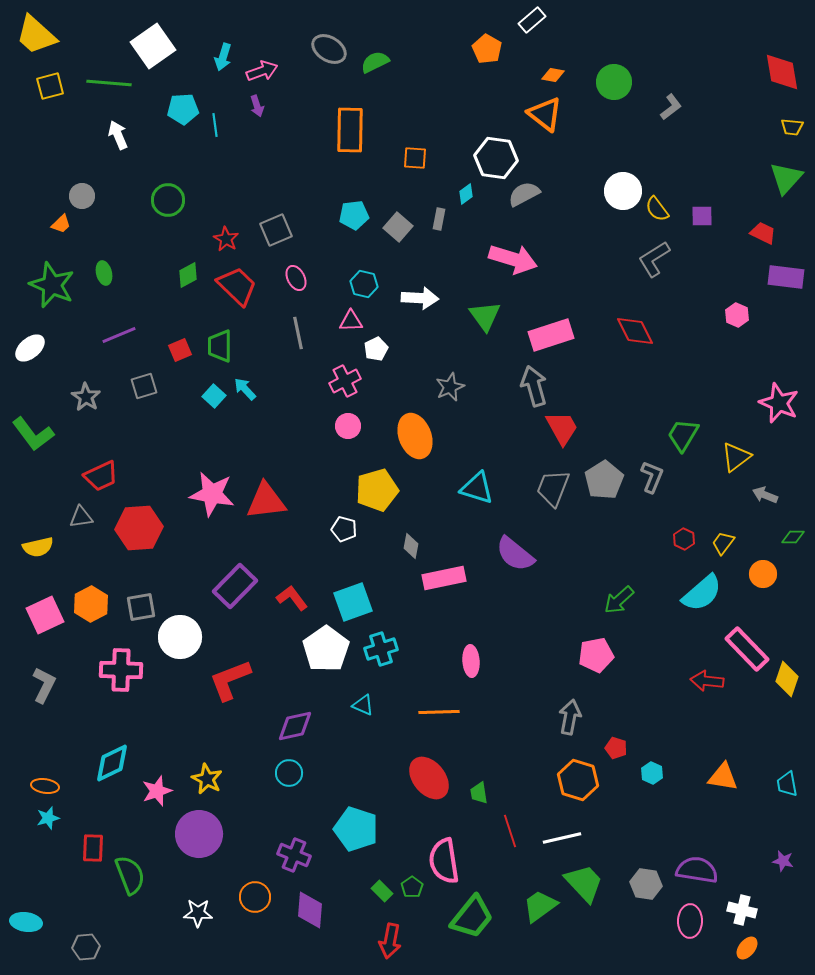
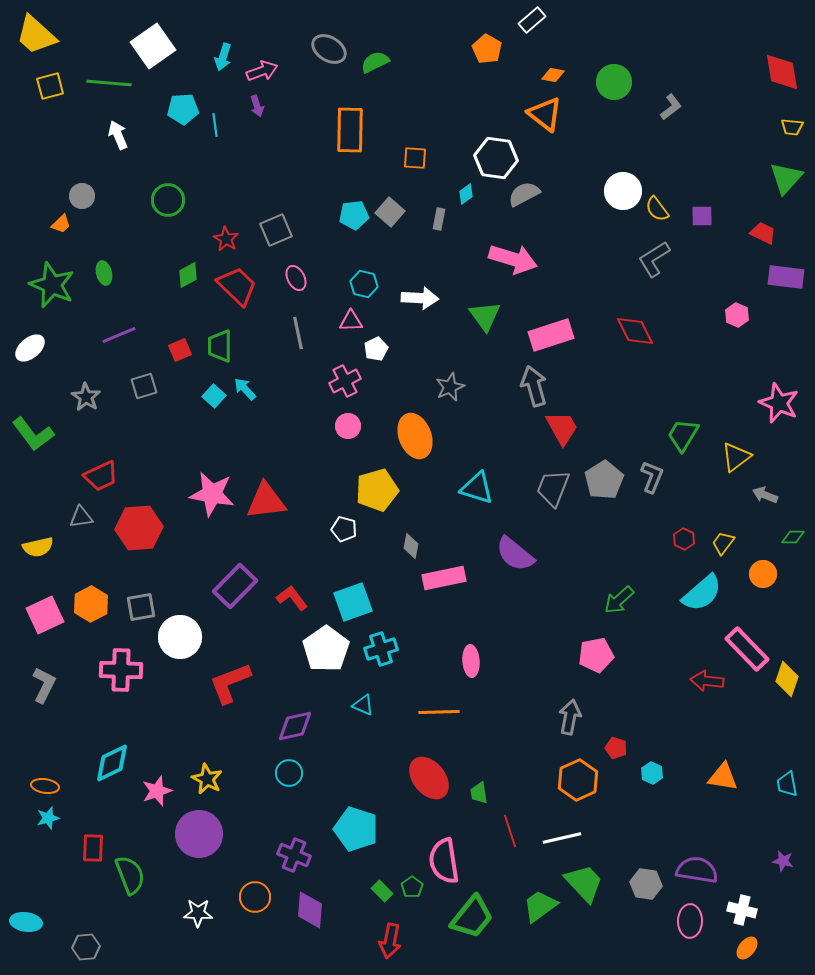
gray square at (398, 227): moved 8 px left, 15 px up
red L-shape at (230, 680): moved 3 px down
orange hexagon at (578, 780): rotated 18 degrees clockwise
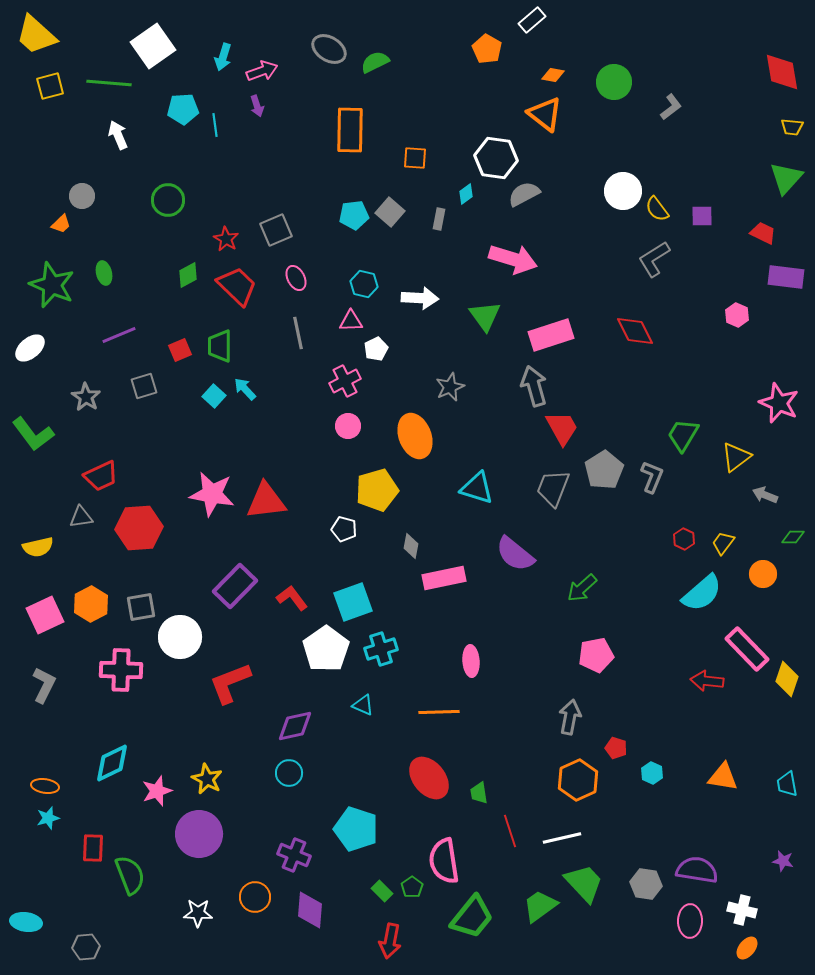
gray pentagon at (604, 480): moved 10 px up
green arrow at (619, 600): moved 37 px left, 12 px up
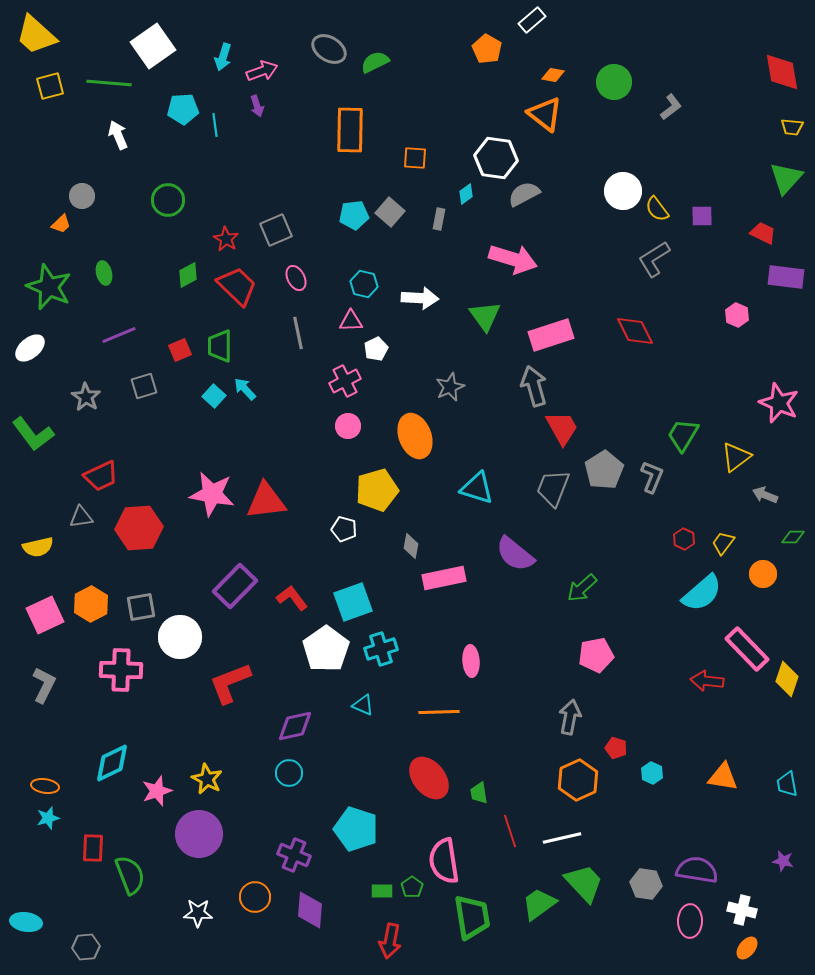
green star at (52, 285): moved 3 px left, 2 px down
green rectangle at (382, 891): rotated 45 degrees counterclockwise
green trapezoid at (540, 906): moved 1 px left, 2 px up
green trapezoid at (472, 917): rotated 48 degrees counterclockwise
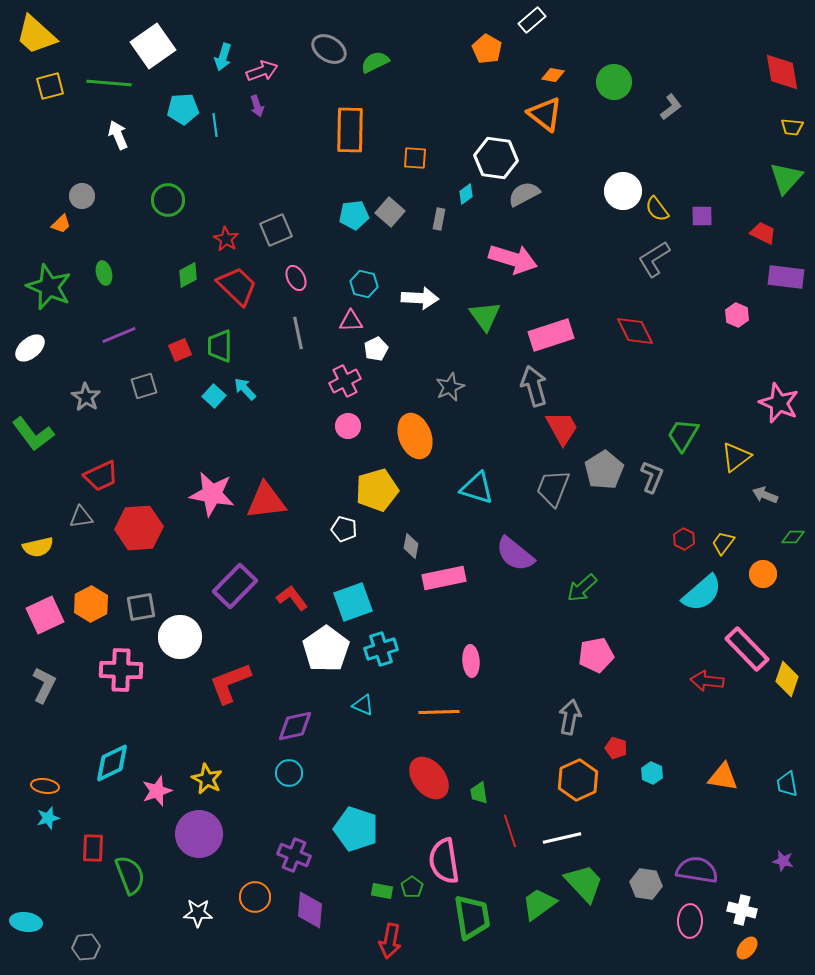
green rectangle at (382, 891): rotated 10 degrees clockwise
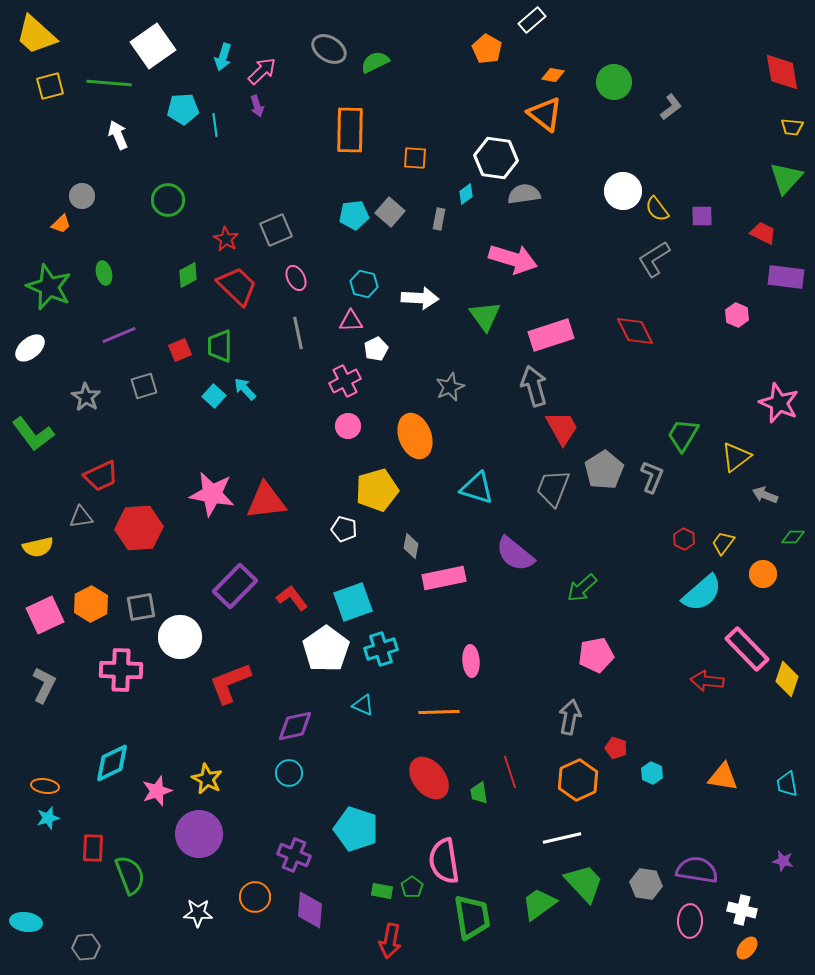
pink arrow at (262, 71): rotated 24 degrees counterclockwise
gray semicircle at (524, 194): rotated 20 degrees clockwise
red line at (510, 831): moved 59 px up
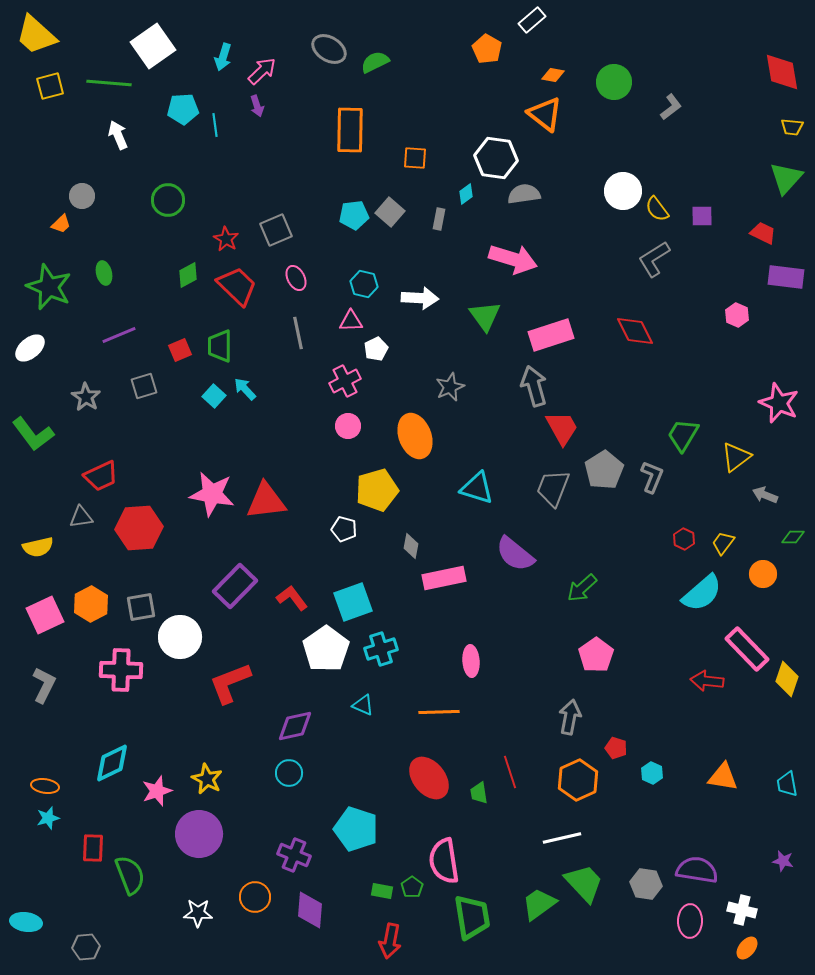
pink pentagon at (596, 655): rotated 24 degrees counterclockwise
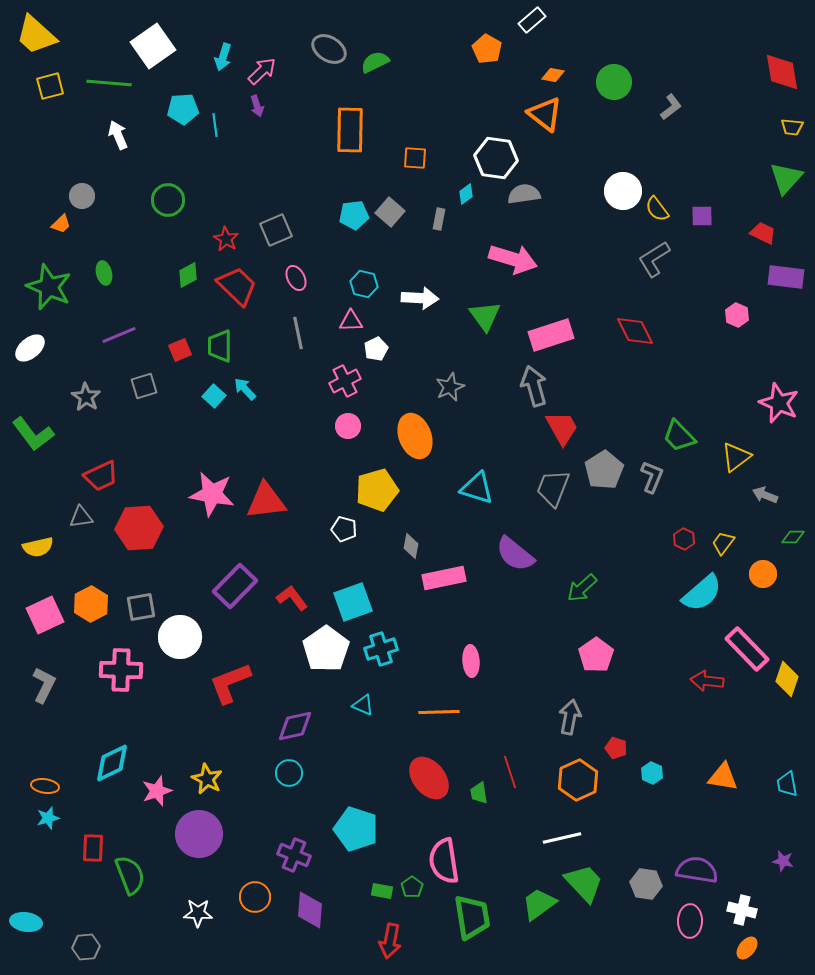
green trapezoid at (683, 435): moved 4 px left, 1 px down; rotated 75 degrees counterclockwise
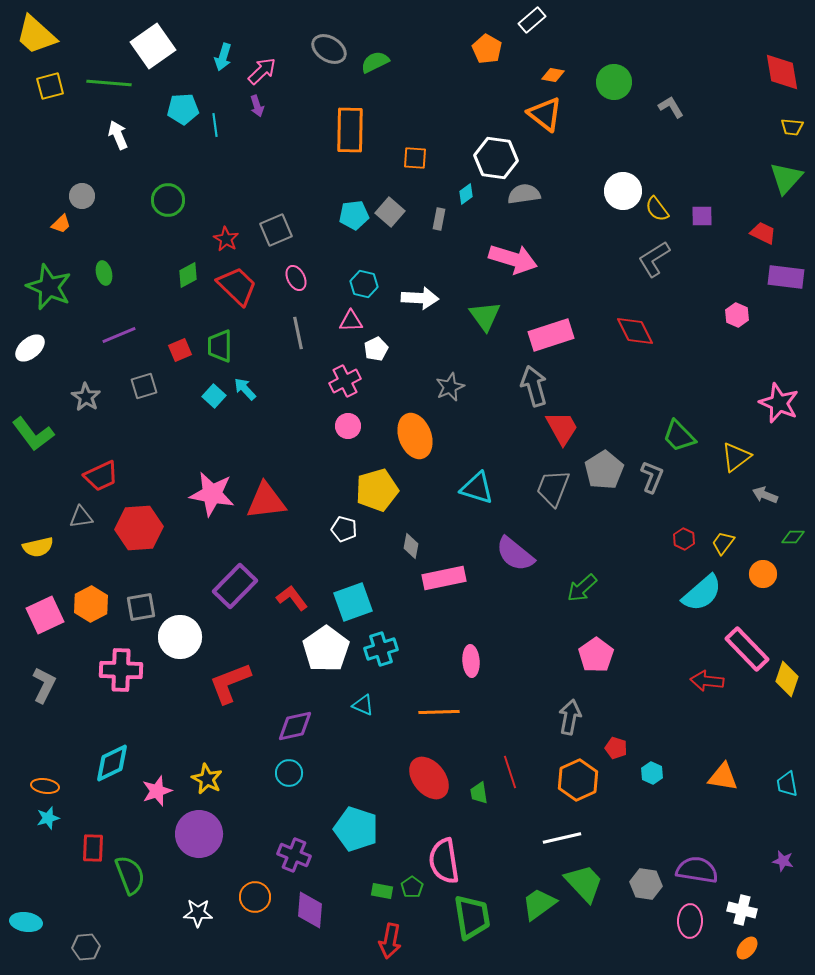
gray L-shape at (671, 107): rotated 84 degrees counterclockwise
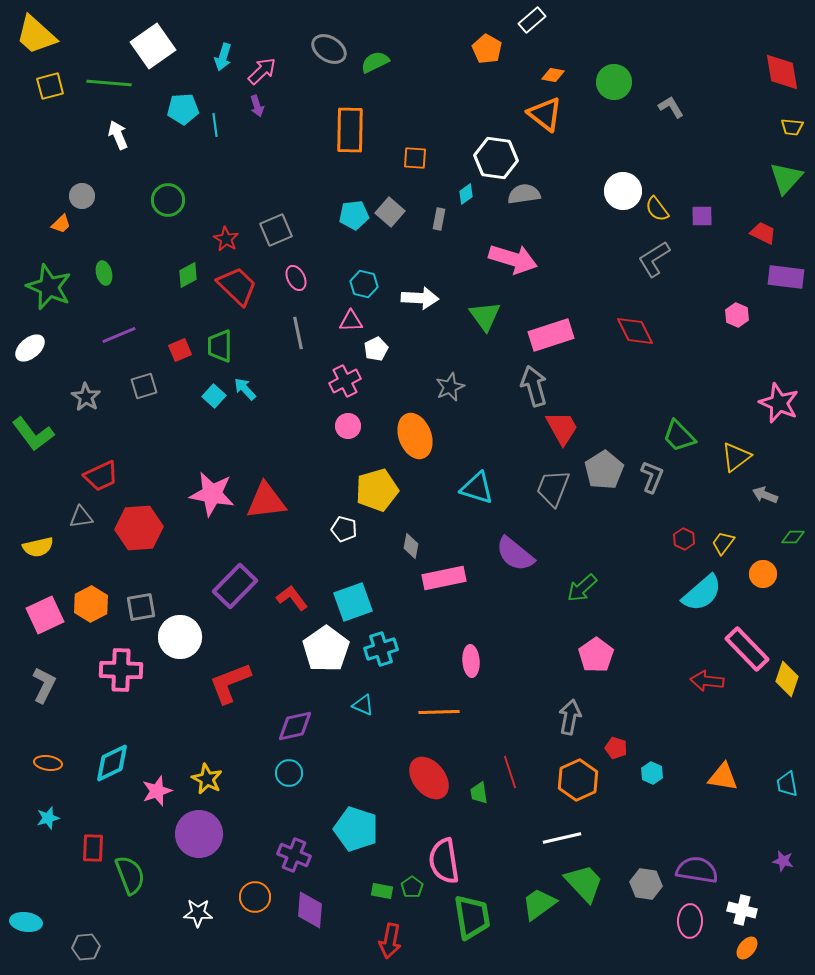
orange ellipse at (45, 786): moved 3 px right, 23 px up
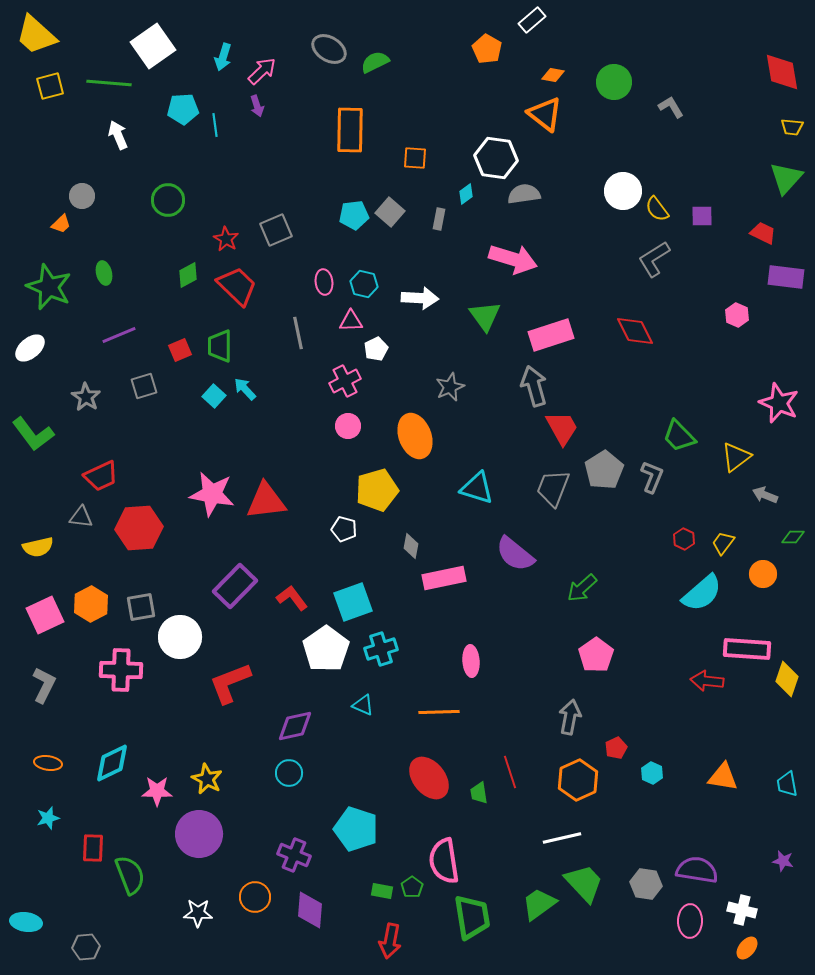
pink ellipse at (296, 278): moved 28 px right, 4 px down; rotated 20 degrees clockwise
gray triangle at (81, 517): rotated 15 degrees clockwise
pink rectangle at (747, 649): rotated 42 degrees counterclockwise
red pentagon at (616, 748): rotated 30 degrees clockwise
pink star at (157, 791): rotated 20 degrees clockwise
